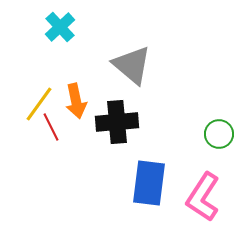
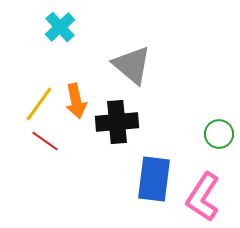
red line: moved 6 px left, 14 px down; rotated 28 degrees counterclockwise
blue rectangle: moved 5 px right, 4 px up
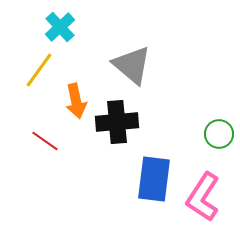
yellow line: moved 34 px up
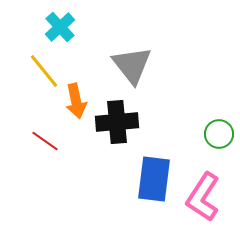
gray triangle: rotated 12 degrees clockwise
yellow line: moved 5 px right, 1 px down; rotated 75 degrees counterclockwise
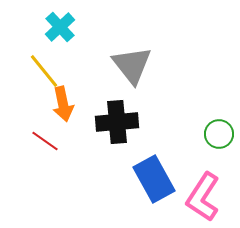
orange arrow: moved 13 px left, 3 px down
blue rectangle: rotated 36 degrees counterclockwise
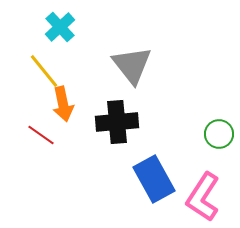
red line: moved 4 px left, 6 px up
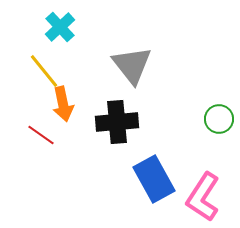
green circle: moved 15 px up
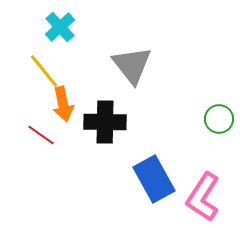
black cross: moved 12 px left; rotated 6 degrees clockwise
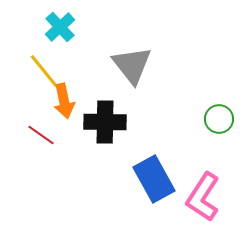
orange arrow: moved 1 px right, 3 px up
